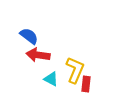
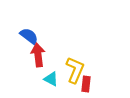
red arrow: rotated 75 degrees clockwise
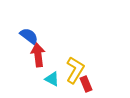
yellow L-shape: rotated 8 degrees clockwise
cyan triangle: moved 1 px right
red rectangle: rotated 28 degrees counterclockwise
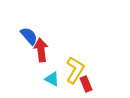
blue semicircle: rotated 12 degrees clockwise
red arrow: moved 3 px right, 5 px up
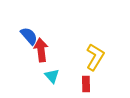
yellow L-shape: moved 20 px right, 13 px up
cyan triangle: moved 3 px up; rotated 21 degrees clockwise
red rectangle: rotated 21 degrees clockwise
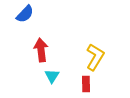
blue semicircle: moved 4 px left, 22 px up; rotated 84 degrees clockwise
cyan triangle: rotated 14 degrees clockwise
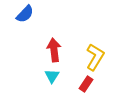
red arrow: moved 13 px right
red rectangle: rotated 35 degrees clockwise
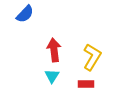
yellow L-shape: moved 3 px left
red rectangle: rotated 56 degrees clockwise
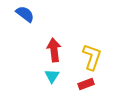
blue semicircle: rotated 96 degrees counterclockwise
yellow L-shape: rotated 12 degrees counterclockwise
red rectangle: rotated 21 degrees counterclockwise
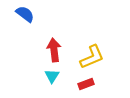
yellow L-shape: rotated 48 degrees clockwise
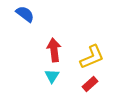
red rectangle: moved 4 px right; rotated 21 degrees counterclockwise
